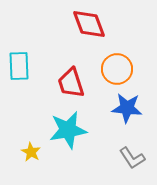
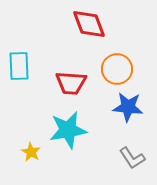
red trapezoid: rotated 68 degrees counterclockwise
blue star: moved 1 px right, 1 px up
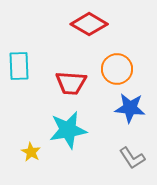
red diamond: rotated 39 degrees counterclockwise
blue star: moved 2 px right, 1 px down
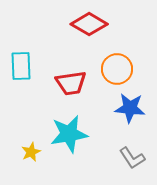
cyan rectangle: moved 2 px right
red trapezoid: rotated 12 degrees counterclockwise
cyan star: moved 1 px right, 4 px down
yellow star: rotated 18 degrees clockwise
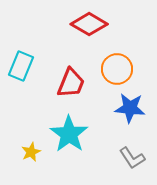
cyan rectangle: rotated 24 degrees clockwise
red trapezoid: rotated 60 degrees counterclockwise
cyan star: rotated 27 degrees counterclockwise
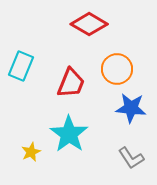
blue star: moved 1 px right
gray L-shape: moved 1 px left
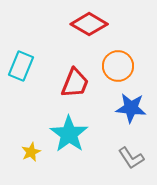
orange circle: moved 1 px right, 3 px up
red trapezoid: moved 4 px right
